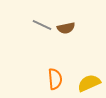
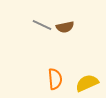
brown semicircle: moved 1 px left, 1 px up
yellow semicircle: moved 2 px left
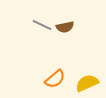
orange semicircle: rotated 55 degrees clockwise
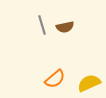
gray line: rotated 48 degrees clockwise
yellow semicircle: moved 2 px right
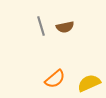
gray line: moved 1 px left, 1 px down
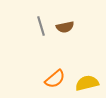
yellow semicircle: moved 2 px left; rotated 10 degrees clockwise
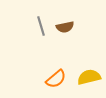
orange semicircle: moved 1 px right
yellow semicircle: moved 2 px right, 6 px up
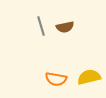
orange semicircle: rotated 50 degrees clockwise
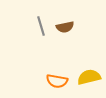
orange semicircle: moved 1 px right, 2 px down
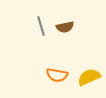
yellow semicircle: rotated 10 degrees counterclockwise
orange semicircle: moved 6 px up
